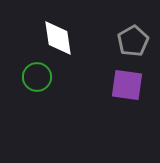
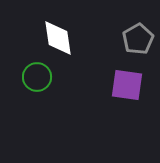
gray pentagon: moved 5 px right, 2 px up
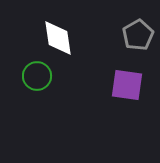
gray pentagon: moved 4 px up
green circle: moved 1 px up
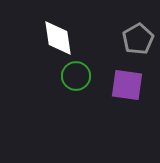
gray pentagon: moved 4 px down
green circle: moved 39 px right
